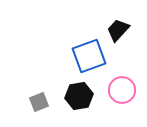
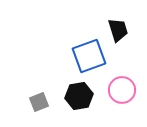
black trapezoid: rotated 120 degrees clockwise
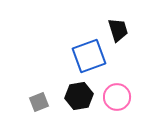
pink circle: moved 5 px left, 7 px down
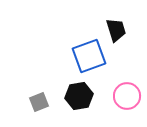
black trapezoid: moved 2 px left
pink circle: moved 10 px right, 1 px up
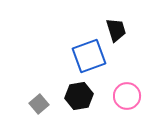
gray square: moved 2 px down; rotated 18 degrees counterclockwise
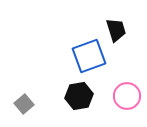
gray square: moved 15 px left
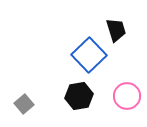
blue square: moved 1 px up; rotated 24 degrees counterclockwise
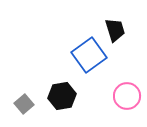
black trapezoid: moved 1 px left
blue square: rotated 8 degrees clockwise
black hexagon: moved 17 px left
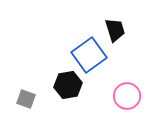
black hexagon: moved 6 px right, 11 px up
gray square: moved 2 px right, 5 px up; rotated 30 degrees counterclockwise
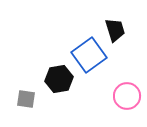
black hexagon: moved 9 px left, 6 px up
gray square: rotated 12 degrees counterclockwise
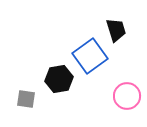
black trapezoid: moved 1 px right
blue square: moved 1 px right, 1 px down
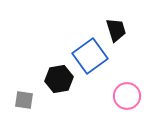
gray square: moved 2 px left, 1 px down
